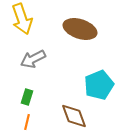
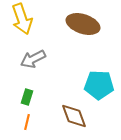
brown ellipse: moved 3 px right, 5 px up
cyan pentagon: rotated 24 degrees clockwise
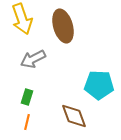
brown ellipse: moved 20 px left, 2 px down; rotated 56 degrees clockwise
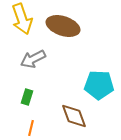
brown ellipse: rotated 56 degrees counterclockwise
orange line: moved 4 px right, 6 px down
